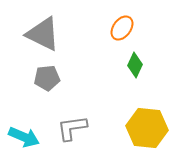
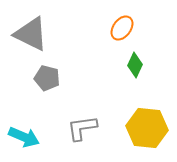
gray triangle: moved 12 px left
gray pentagon: rotated 20 degrees clockwise
gray L-shape: moved 10 px right
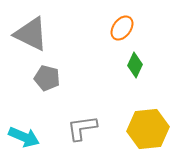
yellow hexagon: moved 1 px right, 1 px down; rotated 12 degrees counterclockwise
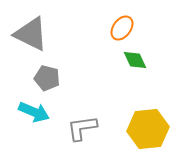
green diamond: moved 5 px up; rotated 50 degrees counterclockwise
cyan arrow: moved 10 px right, 25 px up
